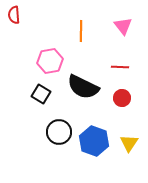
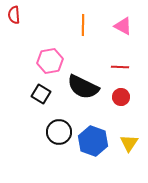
pink triangle: rotated 24 degrees counterclockwise
orange line: moved 2 px right, 6 px up
red circle: moved 1 px left, 1 px up
blue hexagon: moved 1 px left
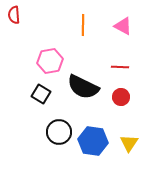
blue hexagon: rotated 12 degrees counterclockwise
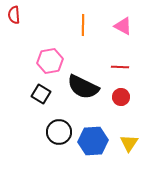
blue hexagon: rotated 12 degrees counterclockwise
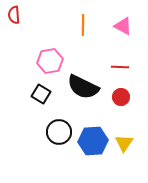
yellow triangle: moved 5 px left
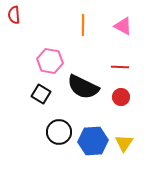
pink hexagon: rotated 20 degrees clockwise
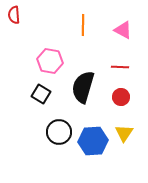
pink triangle: moved 4 px down
black semicircle: rotated 80 degrees clockwise
yellow triangle: moved 10 px up
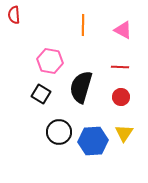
black semicircle: moved 2 px left
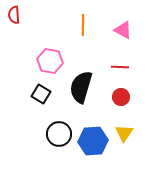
black circle: moved 2 px down
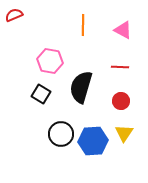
red semicircle: rotated 72 degrees clockwise
red circle: moved 4 px down
black circle: moved 2 px right
